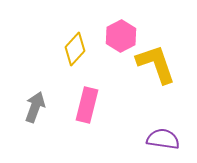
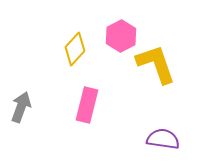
gray arrow: moved 14 px left
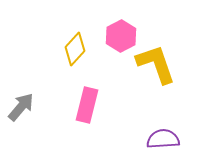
gray arrow: rotated 20 degrees clockwise
purple semicircle: rotated 12 degrees counterclockwise
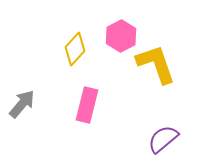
gray arrow: moved 1 px right, 3 px up
purple semicircle: rotated 36 degrees counterclockwise
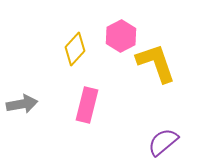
yellow L-shape: moved 1 px up
gray arrow: rotated 40 degrees clockwise
purple semicircle: moved 3 px down
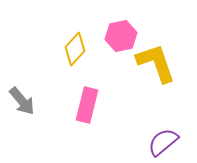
pink hexagon: rotated 16 degrees clockwise
gray arrow: moved 3 px up; rotated 60 degrees clockwise
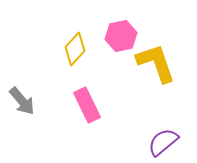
pink rectangle: rotated 40 degrees counterclockwise
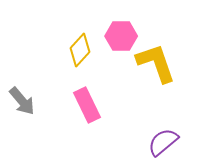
pink hexagon: rotated 12 degrees clockwise
yellow diamond: moved 5 px right, 1 px down
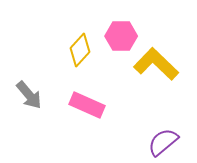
yellow L-shape: moved 1 px down; rotated 27 degrees counterclockwise
gray arrow: moved 7 px right, 6 px up
pink rectangle: rotated 40 degrees counterclockwise
